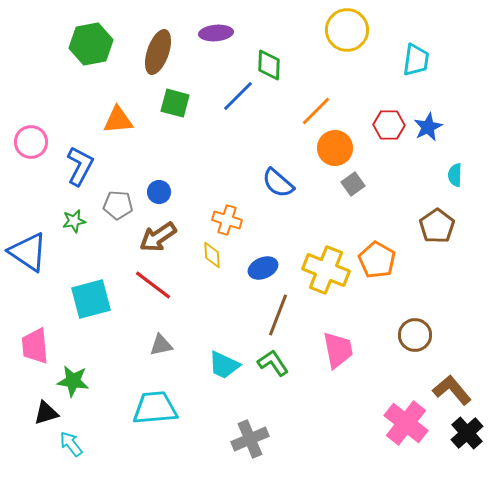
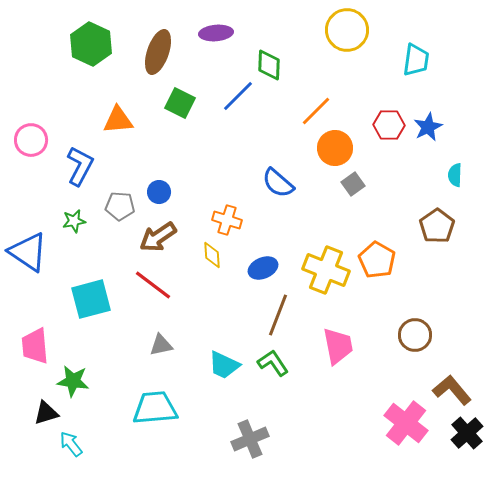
green hexagon at (91, 44): rotated 24 degrees counterclockwise
green square at (175, 103): moved 5 px right; rotated 12 degrees clockwise
pink circle at (31, 142): moved 2 px up
gray pentagon at (118, 205): moved 2 px right, 1 px down
pink trapezoid at (338, 350): moved 4 px up
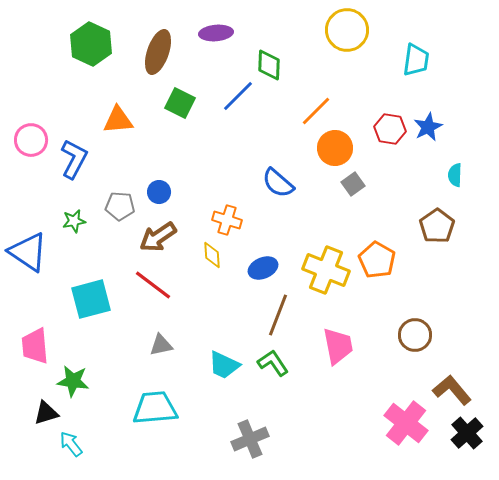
red hexagon at (389, 125): moved 1 px right, 4 px down; rotated 8 degrees clockwise
blue L-shape at (80, 166): moved 6 px left, 7 px up
